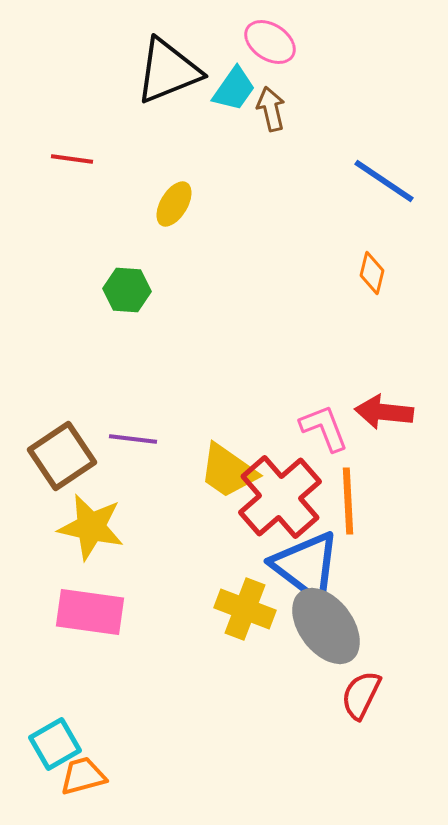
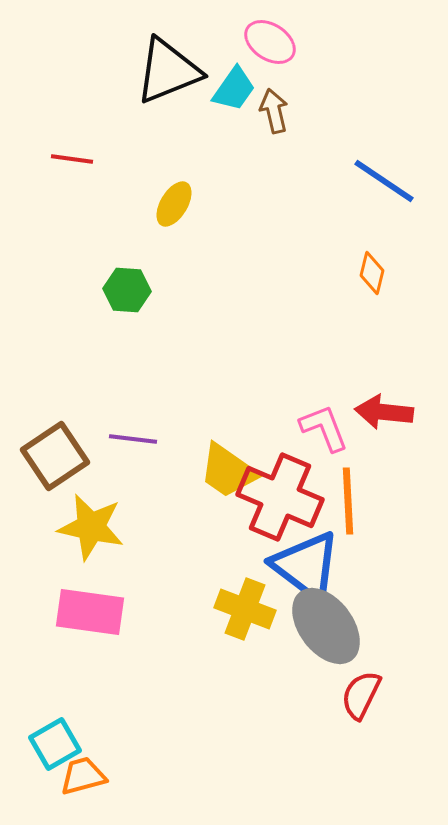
brown arrow: moved 3 px right, 2 px down
brown square: moved 7 px left
red cross: rotated 26 degrees counterclockwise
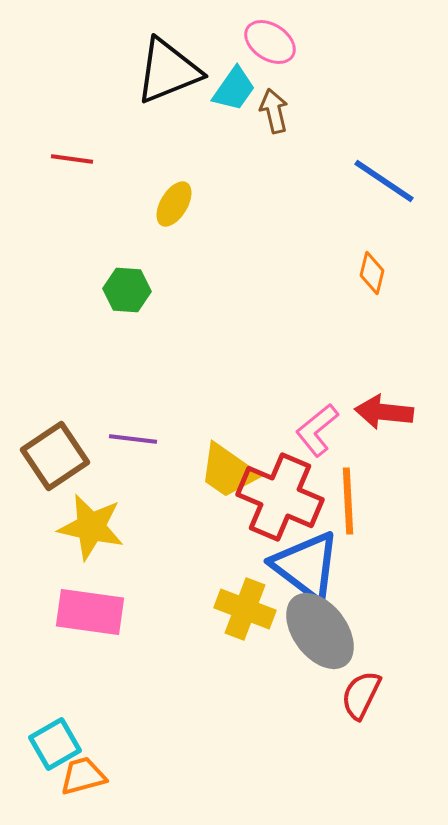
pink L-shape: moved 7 px left, 2 px down; rotated 108 degrees counterclockwise
gray ellipse: moved 6 px left, 5 px down
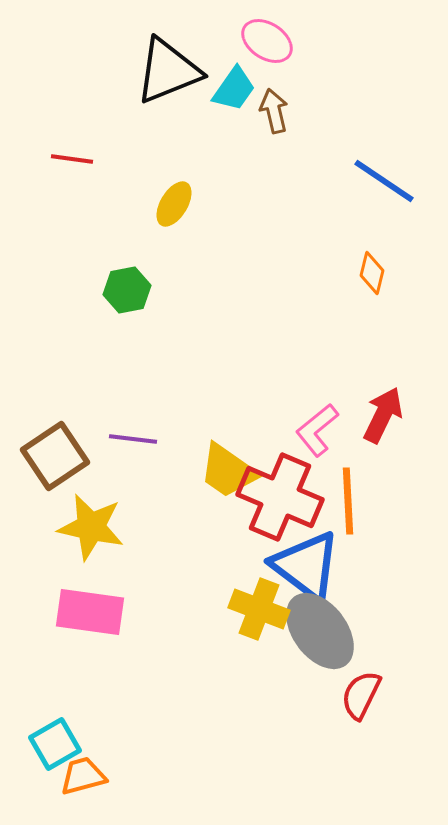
pink ellipse: moved 3 px left, 1 px up
green hexagon: rotated 15 degrees counterclockwise
red arrow: moved 1 px left, 3 px down; rotated 110 degrees clockwise
yellow cross: moved 14 px right
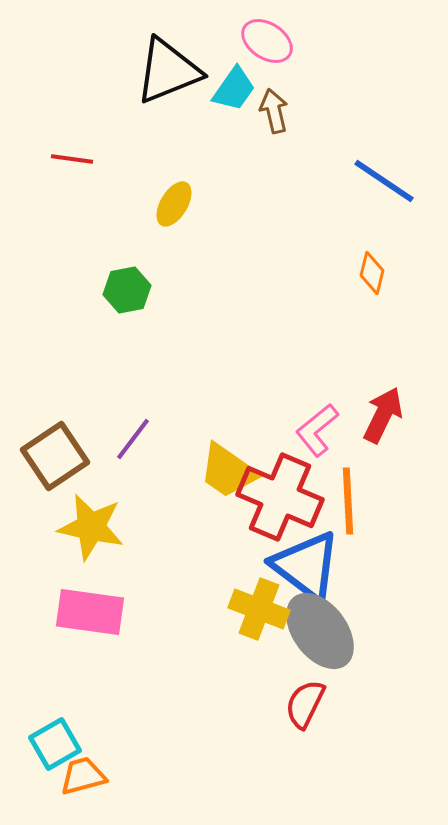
purple line: rotated 60 degrees counterclockwise
red semicircle: moved 56 px left, 9 px down
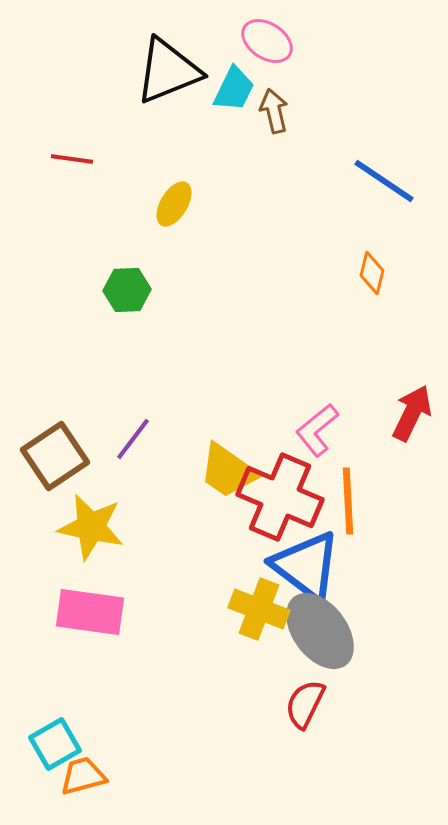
cyan trapezoid: rotated 9 degrees counterclockwise
green hexagon: rotated 9 degrees clockwise
red arrow: moved 29 px right, 2 px up
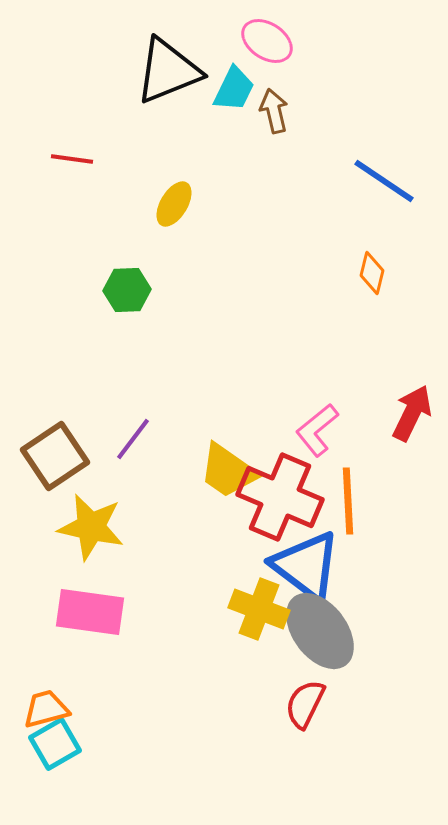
orange trapezoid: moved 37 px left, 67 px up
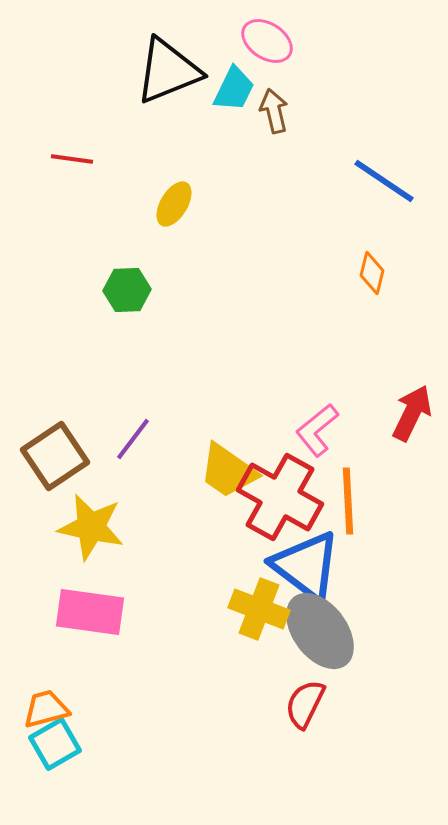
red cross: rotated 6 degrees clockwise
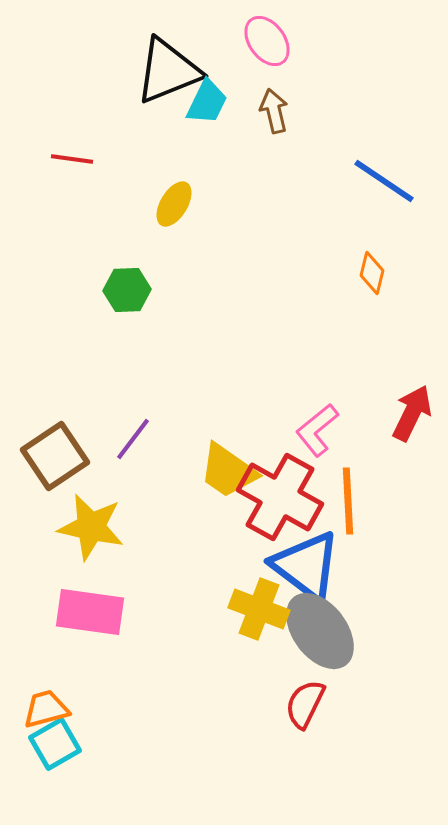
pink ellipse: rotated 21 degrees clockwise
cyan trapezoid: moved 27 px left, 13 px down
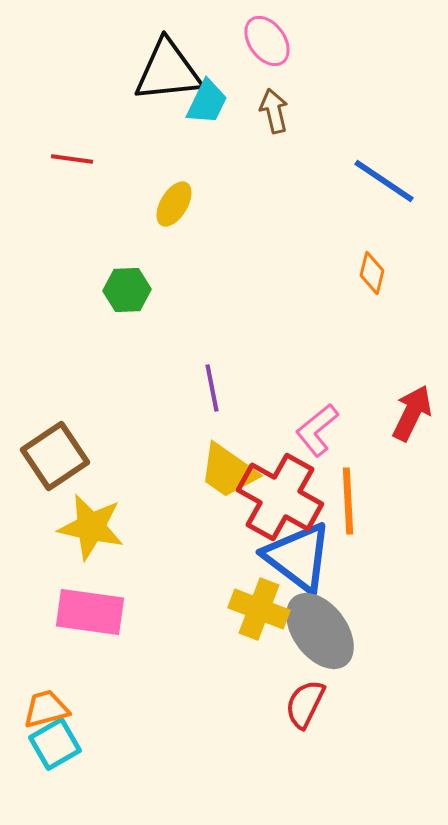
black triangle: rotated 16 degrees clockwise
purple line: moved 79 px right, 51 px up; rotated 48 degrees counterclockwise
blue triangle: moved 8 px left, 9 px up
